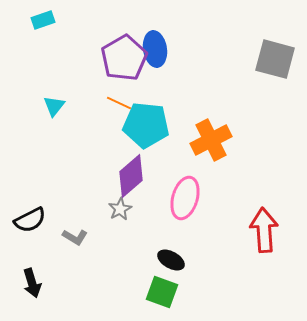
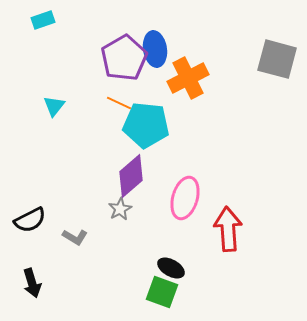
gray square: moved 2 px right
orange cross: moved 23 px left, 62 px up
red arrow: moved 36 px left, 1 px up
black ellipse: moved 8 px down
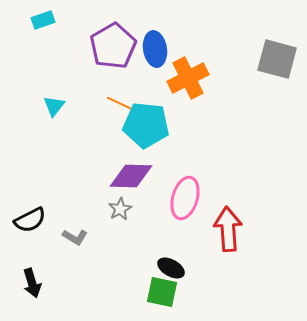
purple pentagon: moved 11 px left, 12 px up
purple diamond: rotated 42 degrees clockwise
green square: rotated 8 degrees counterclockwise
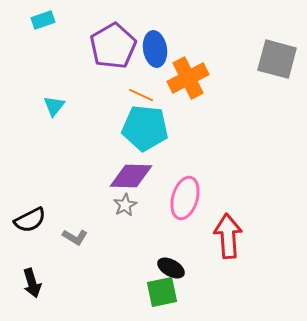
orange line: moved 22 px right, 8 px up
cyan pentagon: moved 1 px left, 3 px down
gray star: moved 5 px right, 4 px up
red arrow: moved 7 px down
green square: rotated 24 degrees counterclockwise
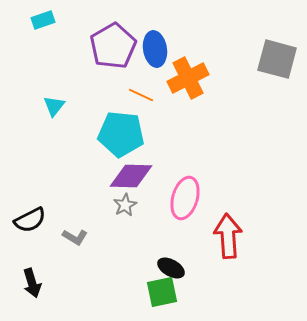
cyan pentagon: moved 24 px left, 6 px down
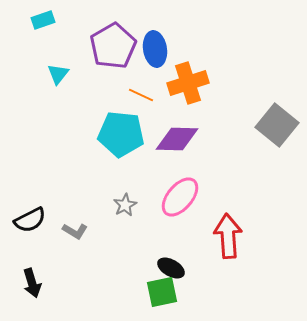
gray square: moved 66 px down; rotated 24 degrees clockwise
orange cross: moved 5 px down; rotated 9 degrees clockwise
cyan triangle: moved 4 px right, 32 px up
purple diamond: moved 46 px right, 37 px up
pink ellipse: moved 5 px left, 1 px up; rotated 24 degrees clockwise
gray L-shape: moved 6 px up
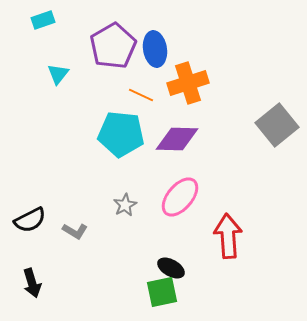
gray square: rotated 12 degrees clockwise
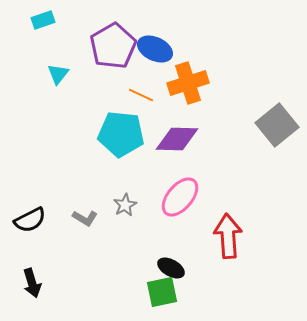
blue ellipse: rotated 56 degrees counterclockwise
gray L-shape: moved 10 px right, 13 px up
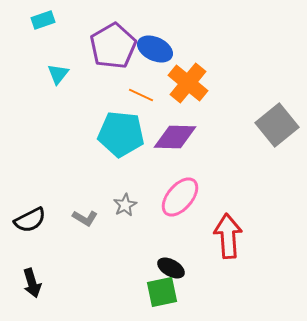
orange cross: rotated 33 degrees counterclockwise
purple diamond: moved 2 px left, 2 px up
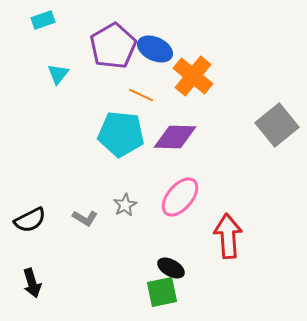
orange cross: moved 5 px right, 7 px up
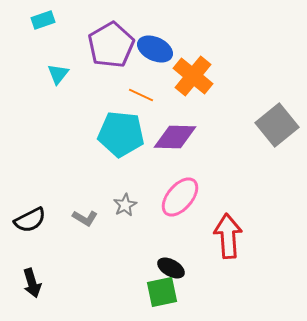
purple pentagon: moved 2 px left, 1 px up
